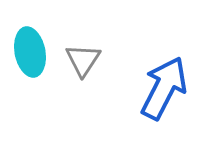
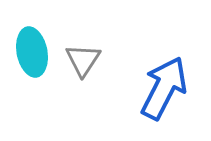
cyan ellipse: moved 2 px right
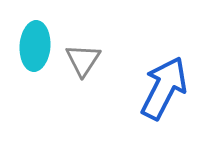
cyan ellipse: moved 3 px right, 6 px up; rotated 15 degrees clockwise
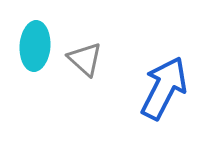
gray triangle: moved 2 px right, 1 px up; rotated 21 degrees counterclockwise
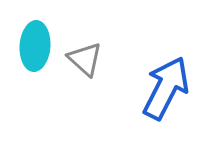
blue arrow: moved 2 px right
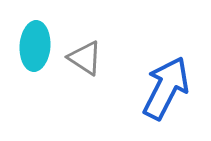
gray triangle: moved 1 px up; rotated 9 degrees counterclockwise
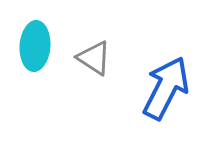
gray triangle: moved 9 px right
